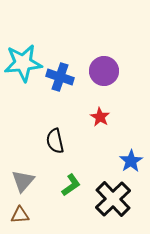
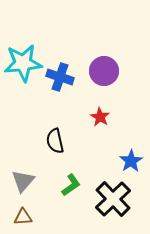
brown triangle: moved 3 px right, 2 px down
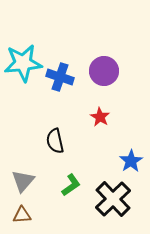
brown triangle: moved 1 px left, 2 px up
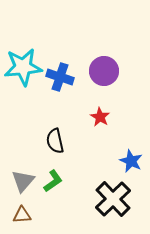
cyan star: moved 4 px down
blue star: rotated 15 degrees counterclockwise
green L-shape: moved 18 px left, 4 px up
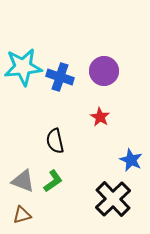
blue star: moved 1 px up
gray triangle: rotated 50 degrees counterclockwise
brown triangle: rotated 12 degrees counterclockwise
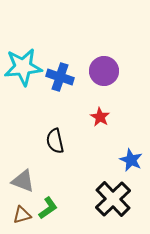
green L-shape: moved 5 px left, 27 px down
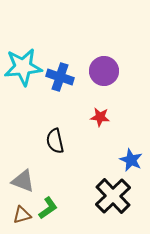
red star: rotated 24 degrees counterclockwise
black cross: moved 3 px up
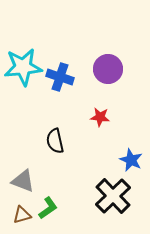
purple circle: moved 4 px right, 2 px up
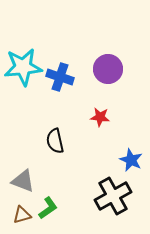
black cross: rotated 15 degrees clockwise
